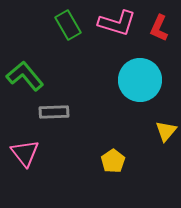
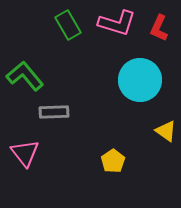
yellow triangle: rotated 35 degrees counterclockwise
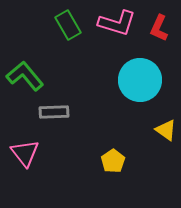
yellow triangle: moved 1 px up
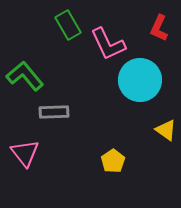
pink L-shape: moved 9 px left, 21 px down; rotated 48 degrees clockwise
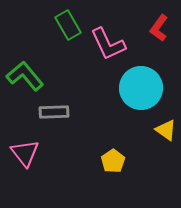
red L-shape: rotated 12 degrees clockwise
cyan circle: moved 1 px right, 8 px down
